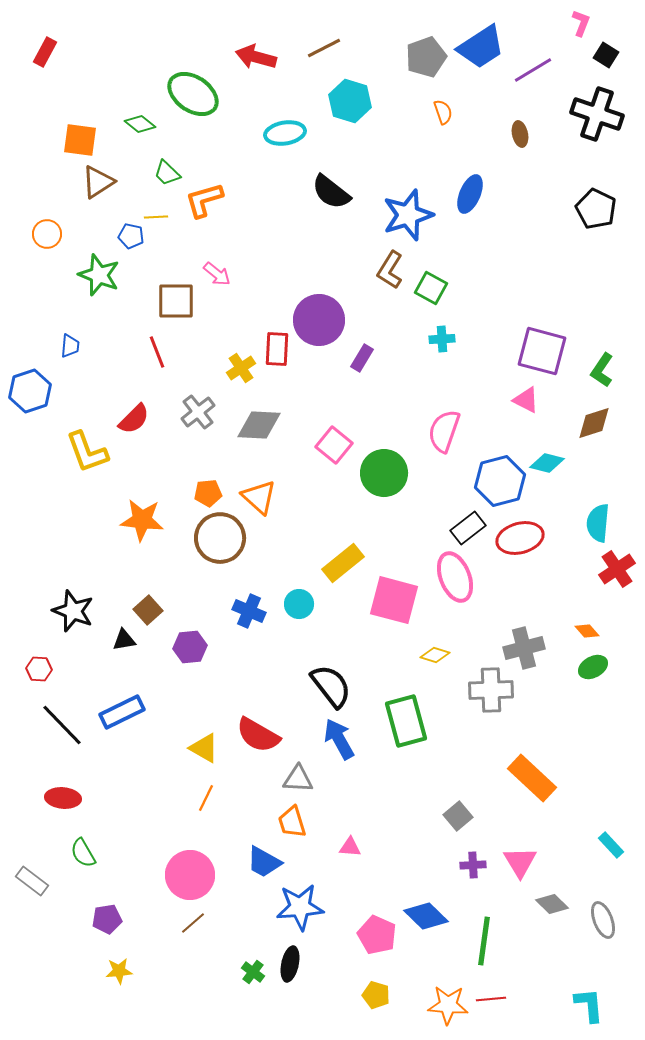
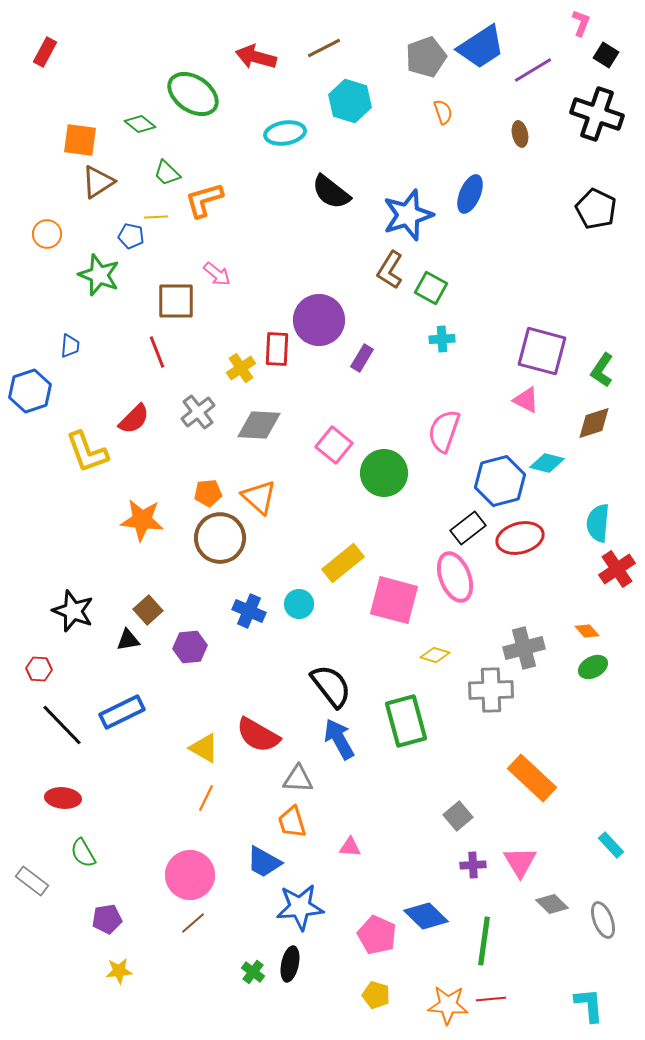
black triangle at (124, 640): moved 4 px right
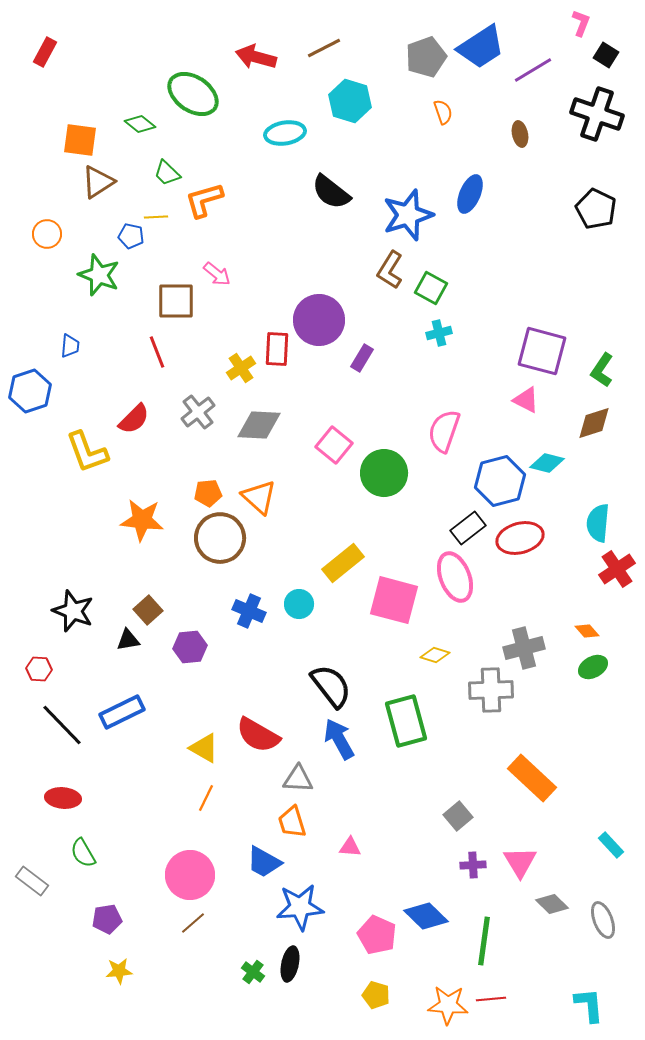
cyan cross at (442, 339): moved 3 px left, 6 px up; rotated 10 degrees counterclockwise
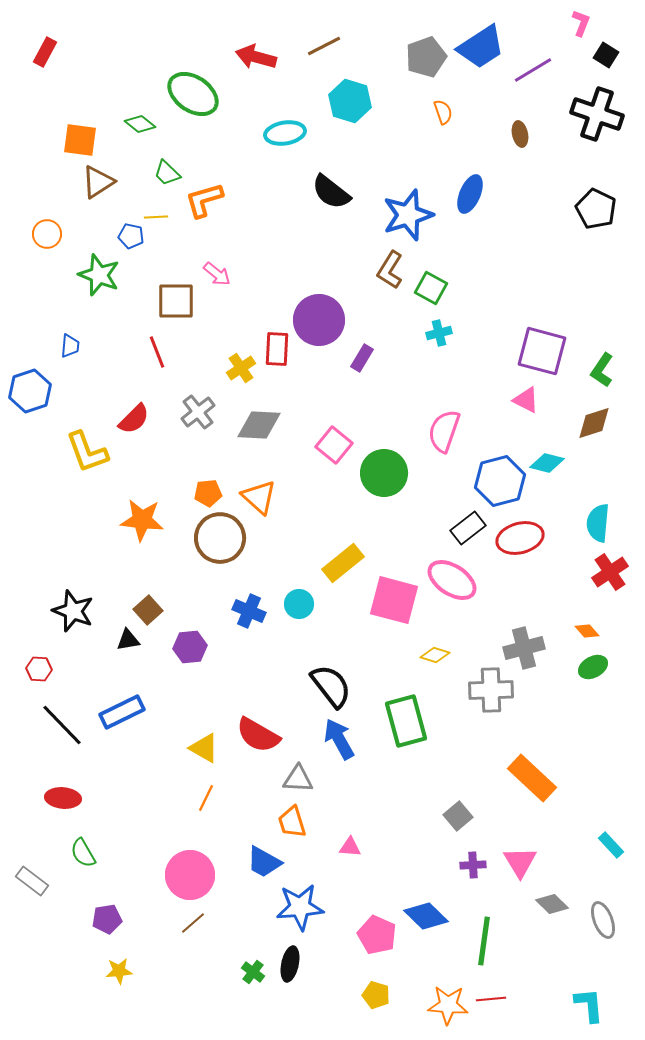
brown line at (324, 48): moved 2 px up
red cross at (617, 569): moved 7 px left, 3 px down
pink ellipse at (455, 577): moved 3 px left, 3 px down; rotated 36 degrees counterclockwise
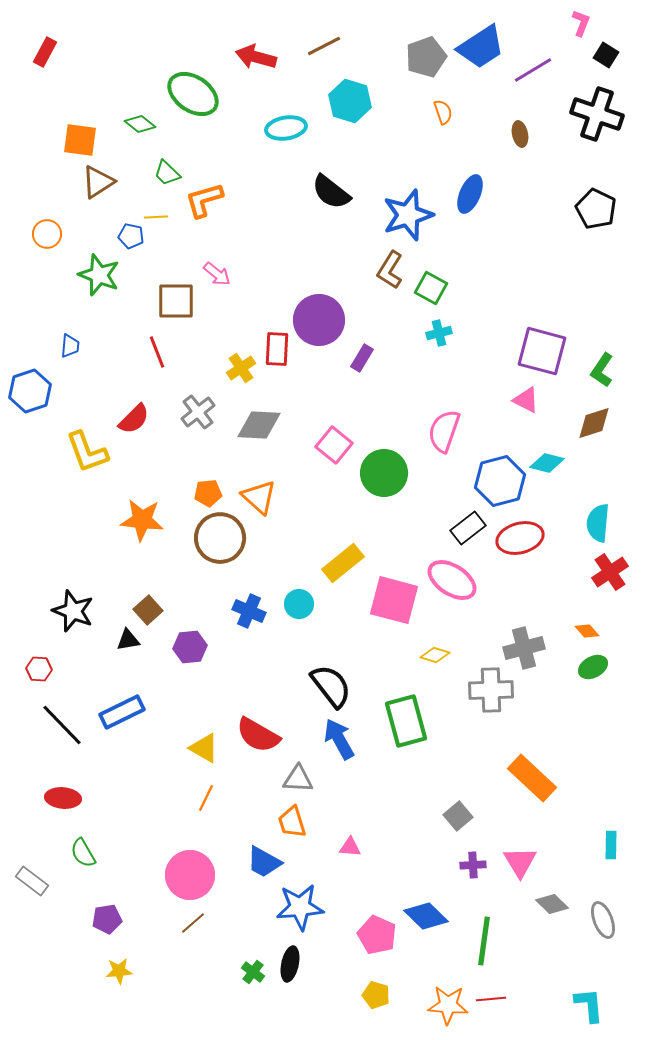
cyan ellipse at (285, 133): moved 1 px right, 5 px up
cyan rectangle at (611, 845): rotated 44 degrees clockwise
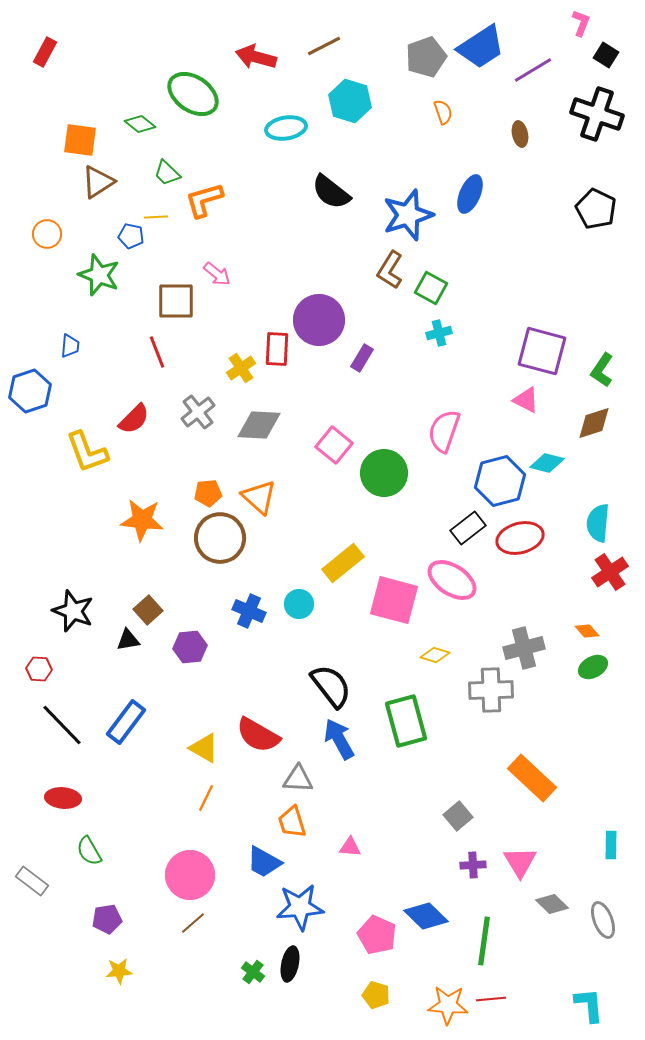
blue rectangle at (122, 712): moved 4 px right, 10 px down; rotated 27 degrees counterclockwise
green semicircle at (83, 853): moved 6 px right, 2 px up
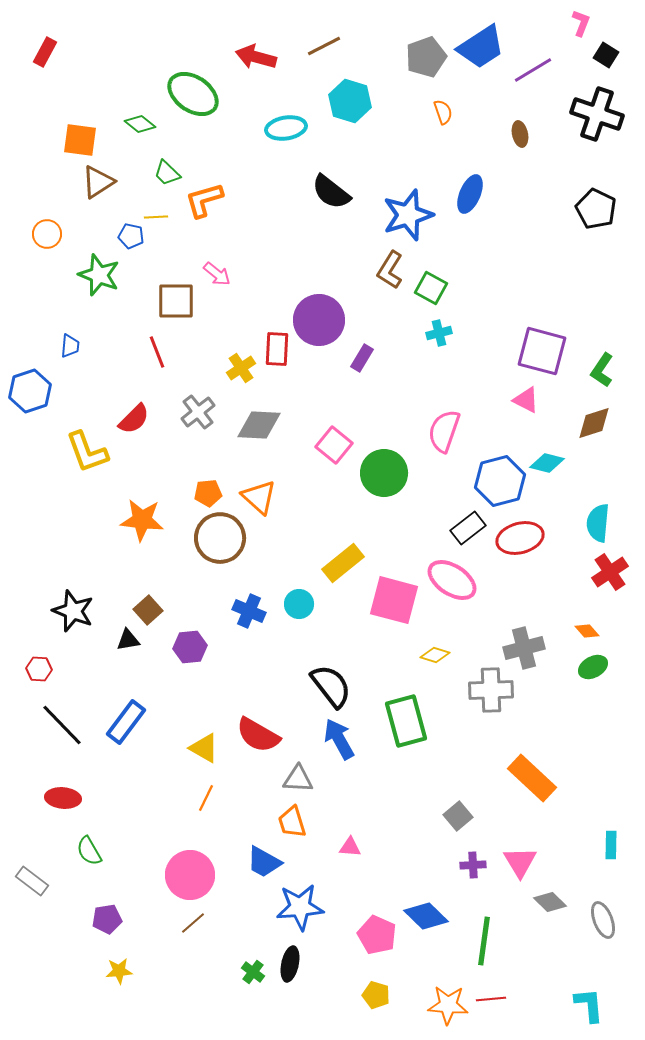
gray diamond at (552, 904): moved 2 px left, 2 px up
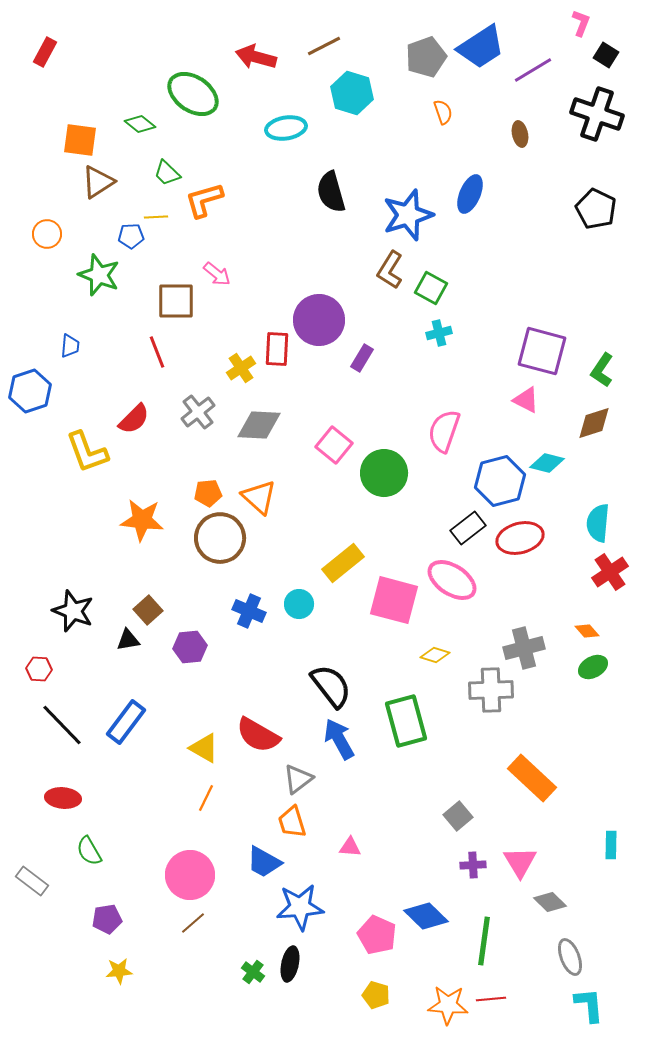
cyan hexagon at (350, 101): moved 2 px right, 8 px up
black semicircle at (331, 192): rotated 36 degrees clockwise
blue pentagon at (131, 236): rotated 15 degrees counterclockwise
gray triangle at (298, 779): rotated 40 degrees counterclockwise
gray ellipse at (603, 920): moved 33 px left, 37 px down
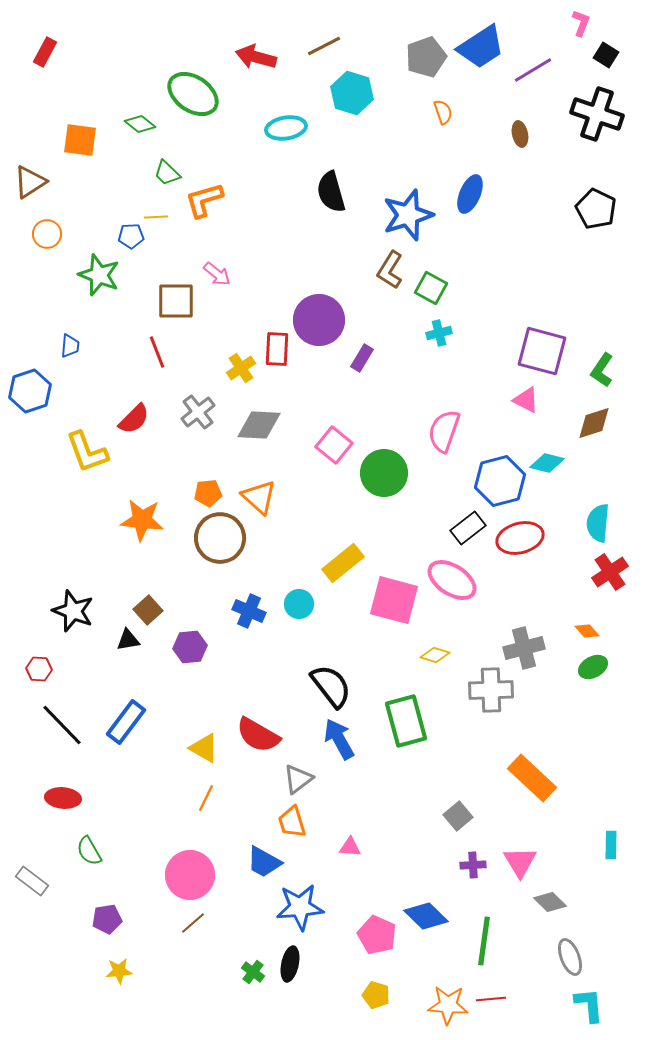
brown triangle at (98, 182): moved 68 px left
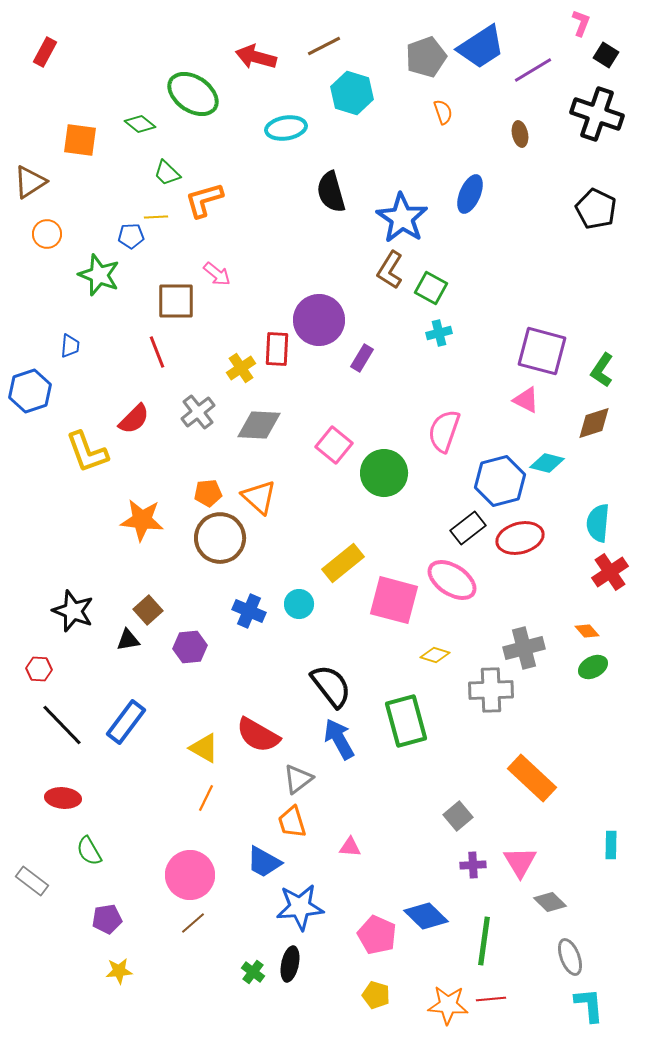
blue star at (408, 215): moved 6 px left, 3 px down; rotated 21 degrees counterclockwise
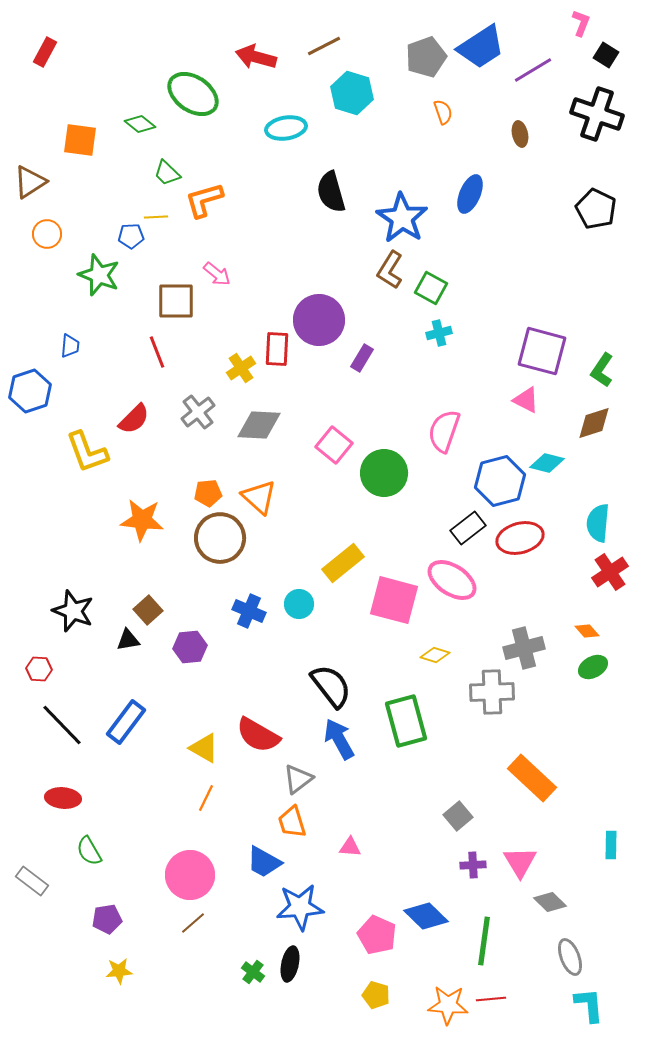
gray cross at (491, 690): moved 1 px right, 2 px down
